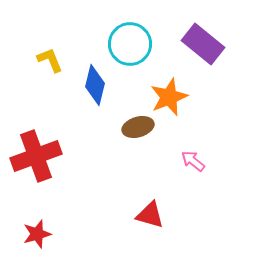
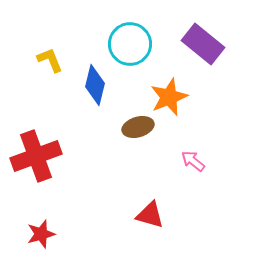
red star: moved 4 px right
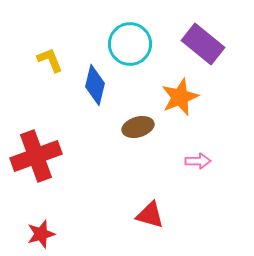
orange star: moved 11 px right
pink arrow: moved 5 px right; rotated 140 degrees clockwise
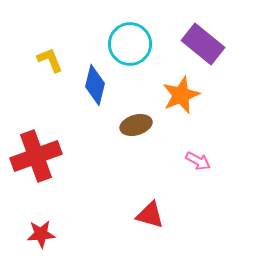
orange star: moved 1 px right, 2 px up
brown ellipse: moved 2 px left, 2 px up
pink arrow: rotated 30 degrees clockwise
red star: rotated 12 degrees clockwise
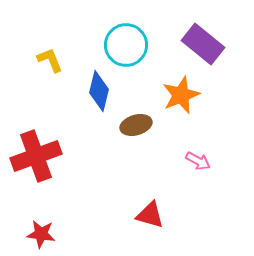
cyan circle: moved 4 px left, 1 px down
blue diamond: moved 4 px right, 6 px down
red star: rotated 12 degrees clockwise
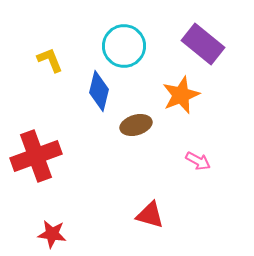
cyan circle: moved 2 px left, 1 px down
red star: moved 11 px right
